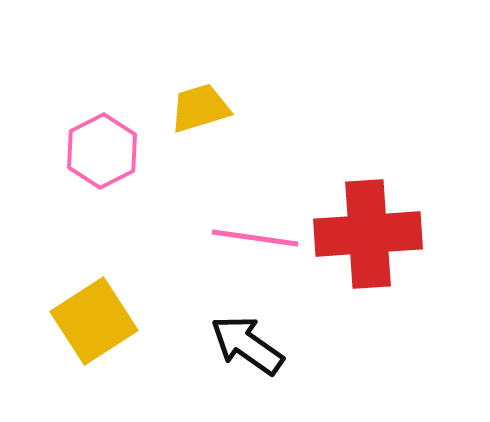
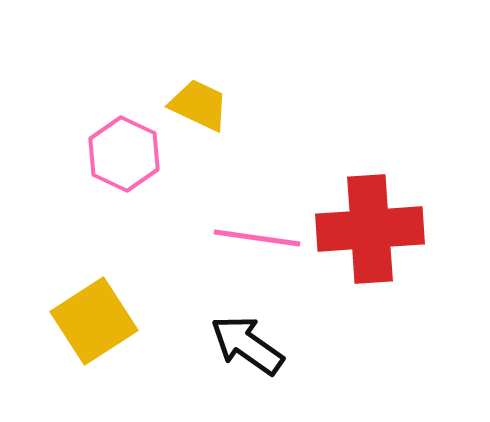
yellow trapezoid: moved 1 px left, 3 px up; rotated 42 degrees clockwise
pink hexagon: moved 22 px right, 3 px down; rotated 8 degrees counterclockwise
red cross: moved 2 px right, 5 px up
pink line: moved 2 px right
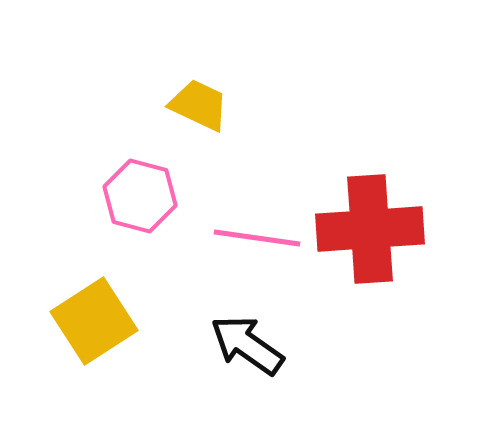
pink hexagon: moved 16 px right, 42 px down; rotated 10 degrees counterclockwise
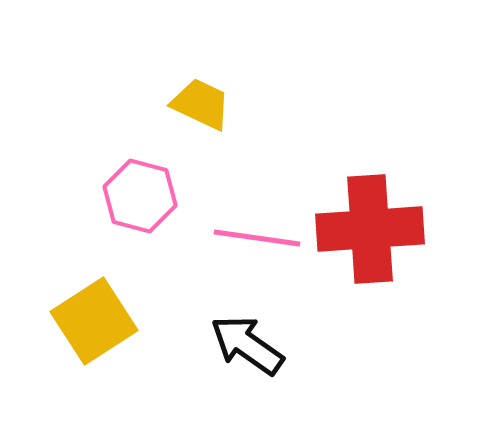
yellow trapezoid: moved 2 px right, 1 px up
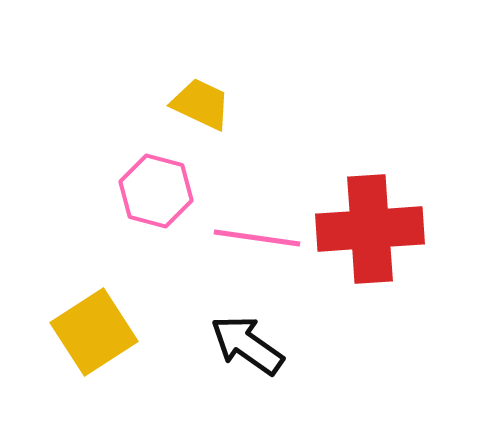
pink hexagon: moved 16 px right, 5 px up
yellow square: moved 11 px down
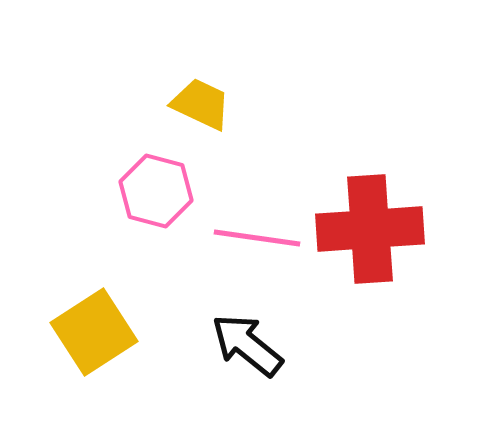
black arrow: rotated 4 degrees clockwise
